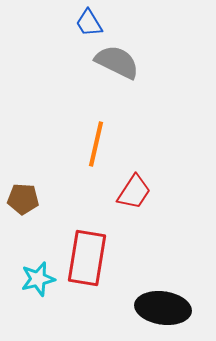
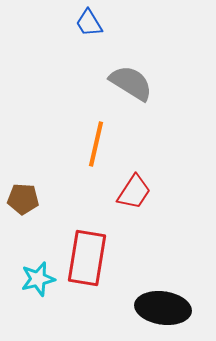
gray semicircle: moved 14 px right, 21 px down; rotated 6 degrees clockwise
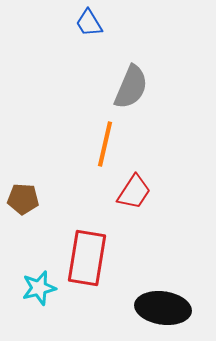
gray semicircle: moved 4 px down; rotated 81 degrees clockwise
orange line: moved 9 px right
cyan star: moved 1 px right, 9 px down
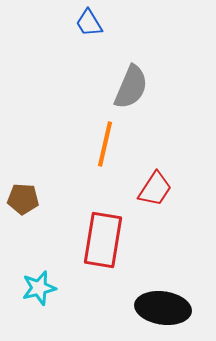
red trapezoid: moved 21 px right, 3 px up
red rectangle: moved 16 px right, 18 px up
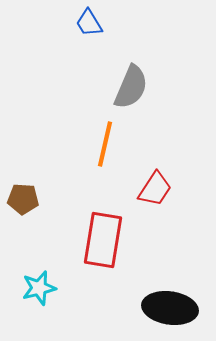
black ellipse: moved 7 px right
